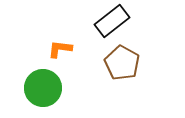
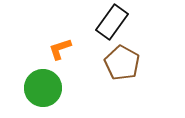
black rectangle: moved 1 px down; rotated 16 degrees counterclockwise
orange L-shape: rotated 25 degrees counterclockwise
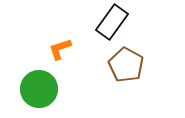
brown pentagon: moved 4 px right, 2 px down
green circle: moved 4 px left, 1 px down
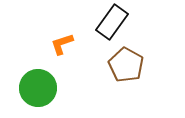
orange L-shape: moved 2 px right, 5 px up
green circle: moved 1 px left, 1 px up
